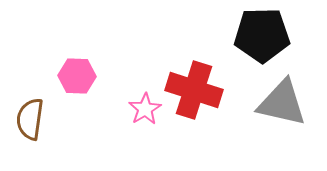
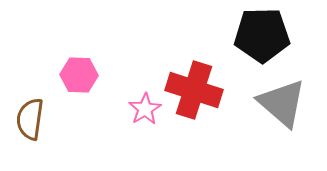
pink hexagon: moved 2 px right, 1 px up
gray triangle: rotated 28 degrees clockwise
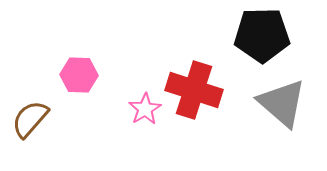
brown semicircle: rotated 33 degrees clockwise
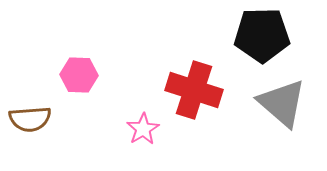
pink star: moved 2 px left, 20 px down
brown semicircle: rotated 135 degrees counterclockwise
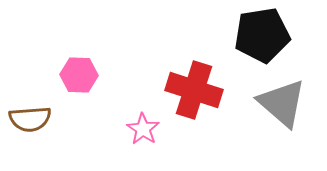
black pentagon: rotated 8 degrees counterclockwise
pink star: rotated 8 degrees counterclockwise
